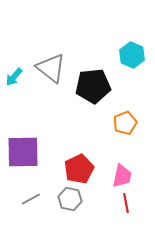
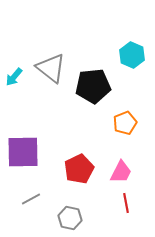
pink trapezoid: moved 1 px left, 4 px up; rotated 15 degrees clockwise
gray hexagon: moved 19 px down
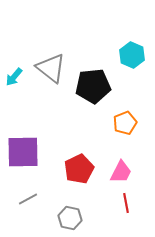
gray line: moved 3 px left
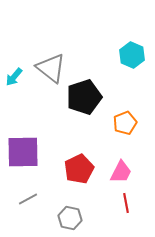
black pentagon: moved 9 px left, 11 px down; rotated 12 degrees counterclockwise
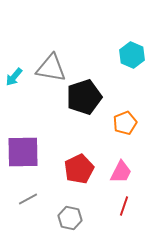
gray triangle: rotated 28 degrees counterclockwise
red line: moved 2 px left, 3 px down; rotated 30 degrees clockwise
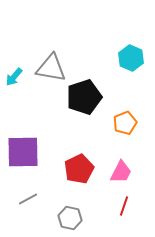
cyan hexagon: moved 1 px left, 3 px down
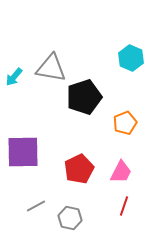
gray line: moved 8 px right, 7 px down
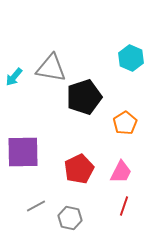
orange pentagon: rotated 10 degrees counterclockwise
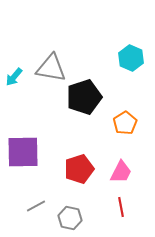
red pentagon: rotated 8 degrees clockwise
red line: moved 3 px left, 1 px down; rotated 30 degrees counterclockwise
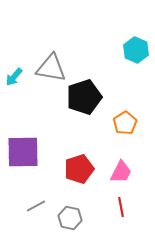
cyan hexagon: moved 5 px right, 8 px up
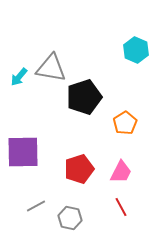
cyan arrow: moved 5 px right
red line: rotated 18 degrees counterclockwise
